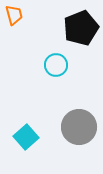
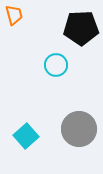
black pentagon: rotated 20 degrees clockwise
gray circle: moved 2 px down
cyan square: moved 1 px up
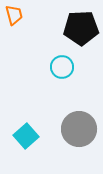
cyan circle: moved 6 px right, 2 px down
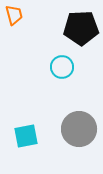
cyan square: rotated 30 degrees clockwise
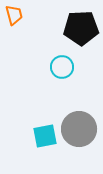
cyan square: moved 19 px right
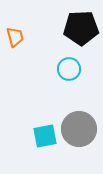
orange trapezoid: moved 1 px right, 22 px down
cyan circle: moved 7 px right, 2 px down
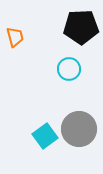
black pentagon: moved 1 px up
cyan square: rotated 25 degrees counterclockwise
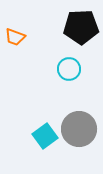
orange trapezoid: rotated 125 degrees clockwise
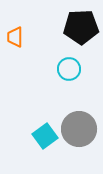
orange trapezoid: rotated 70 degrees clockwise
